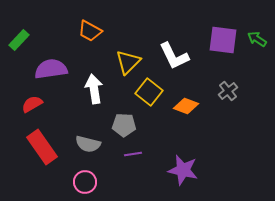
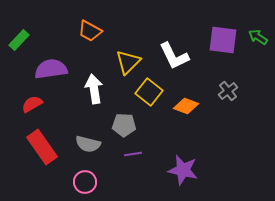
green arrow: moved 1 px right, 2 px up
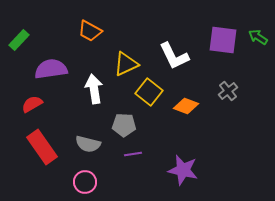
yellow triangle: moved 2 px left, 2 px down; rotated 20 degrees clockwise
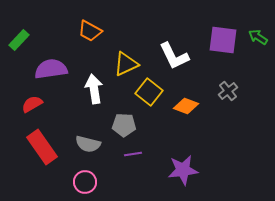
purple star: rotated 20 degrees counterclockwise
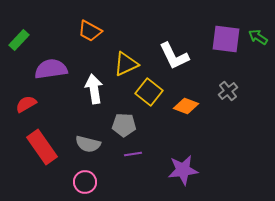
purple square: moved 3 px right, 1 px up
red semicircle: moved 6 px left
